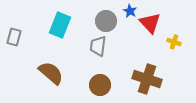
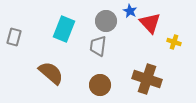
cyan rectangle: moved 4 px right, 4 px down
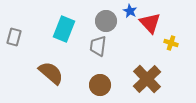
yellow cross: moved 3 px left, 1 px down
brown cross: rotated 28 degrees clockwise
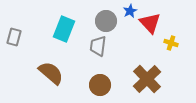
blue star: rotated 16 degrees clockwise
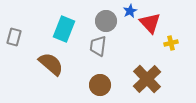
yellow cross: rotated 32 degrees counterclockwise
brown semicircle: moved 9 px up
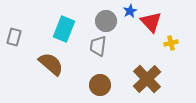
red triangle: moved 1 px right, 1 px up
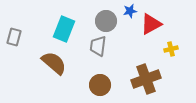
blue star: rotated 16 degrees clockwise
red triangle: moved 2 px down; rotated 45 degrees clockwise
yellow cross: moved 6 px down
brown semicircle: moved 3 px right, 1 px up
brown cross: moved 1 px left; rotated 24 degrees clockwise
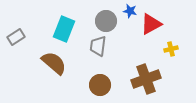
blue star: rotated 24 degrees clockwise
gray rectangle: moved 2 px right; rotated 42 degrees clockwise
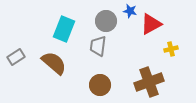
gray rectangle: moved 20 px down
brown cross: moved 3 px right, 3 px down
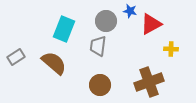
yellow cross: rotated 16 degrees clockwise
